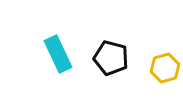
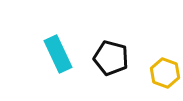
yellow hexagon: moved 5 px down; rotated 24 degrees counterclockwise
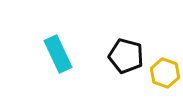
black pentagon: moved 15 px right, 2 px up
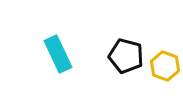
yellow hexagon: moved 7 px up
